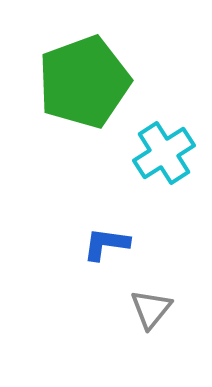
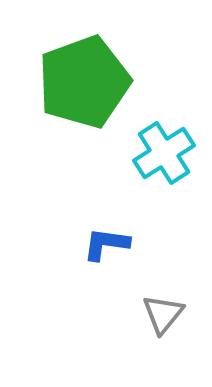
gray triangle: moved 12 px right, 5 px down
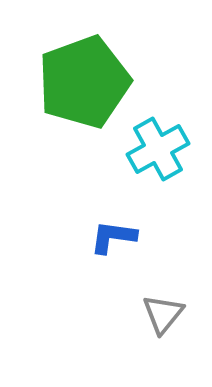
cyan cross: moved 6 px left, 4 px up; rotated 4 degrees clockwise
blue L-shape: moved 7 px right, 7 px up
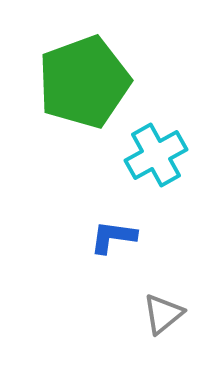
cyan cross: moved 2 px left, 6 px down
gray triangle: rotated 12 degrees clockwise
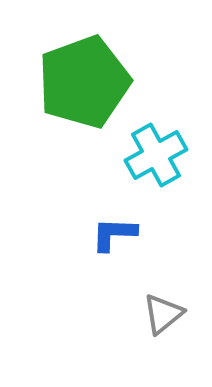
blue L-shape: moved 1 px right, 3 px up; rotated 6 degrees counterclockwise
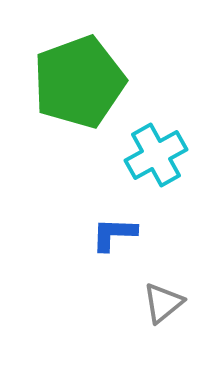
green pentagon: moved 5 px left
gray triangle: moved 11 px up
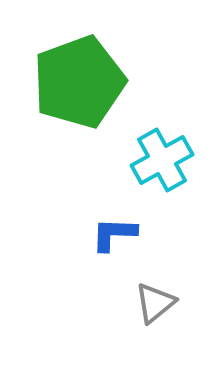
cyan cross: moved 6 px right, 5 px down
gray triangle: moved 8 px left
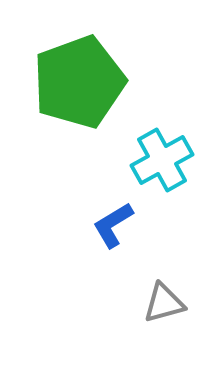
blue L-shape: moved 1 px left, 9 px up; rotated 33 degrees counterclockwise
gray triangle: moved 9 px right; rotated 24 degrees clockwise
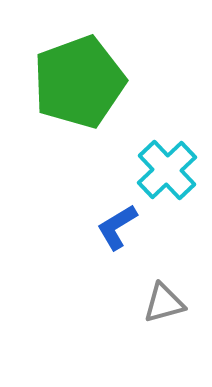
cyan cross: moved 5 px right, 10 px down; rotated 14 degrees counterclockwise
blue L-shape: moved 4 px right, 2 px down
